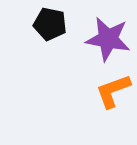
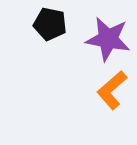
orange L-shape: moved 1 px left, 1 px up; rotated 21 degrees counterclockwise
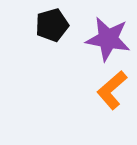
black pentagon: moved 2 px right, 1 px down; rotated 28 degrees counterclockwise
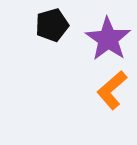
purple star: rotated 24 degrees clockwise
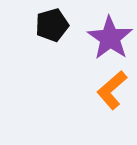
purple star: moved 2 px right, 1 px up
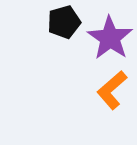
black pentagon: moved 12 px right, 3 px up
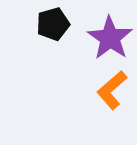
black pentagon: moved 11 px left, 2 px down
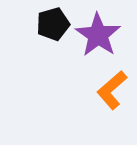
purple star: moved 12 px left, 3 px up
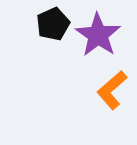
black pentagon: rotated 8 degrees counterclockwise
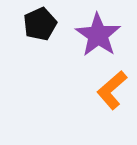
black pentagon: moved 13 px left
